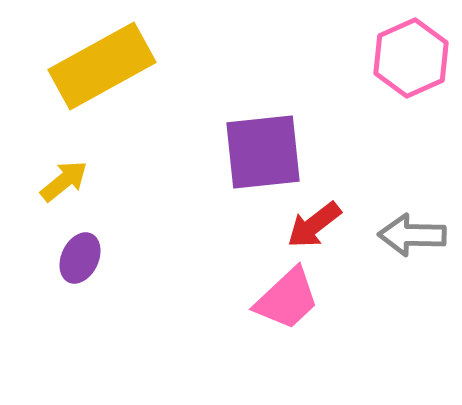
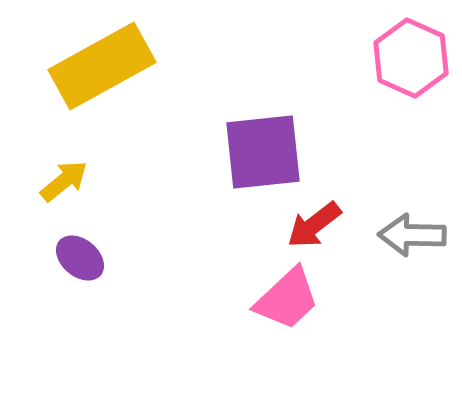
pink hexagon: rotated 12 degrees counterclockwise
purple ellipse: rotated 75 degrees counterclockwise
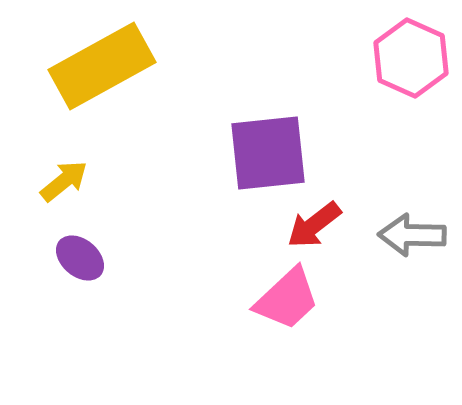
purple square: moved 5 px right, 1 px down
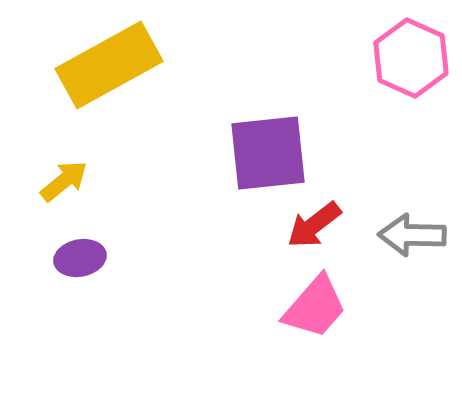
yellow rectangle: moved 7 px right, 1 px up
purple ellipse: rotated 51 degrees counterclockwise
pink trapezoid: moved 28 px right, 8 px down; rotated 6 degrees counterclockwise
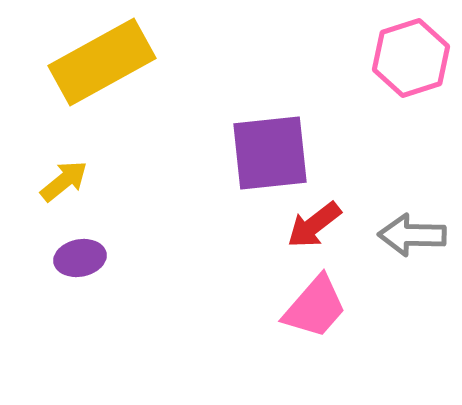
pink hexagon: rotated 18 degrees clockwise
yellow rectangle: moved 7 px left, 3 px up
purple square: moved 2 px right
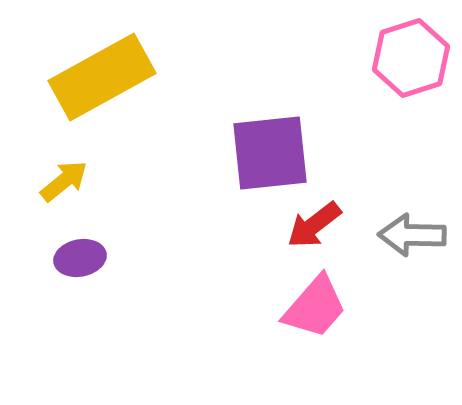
yellow rectangle: moved 15 px down
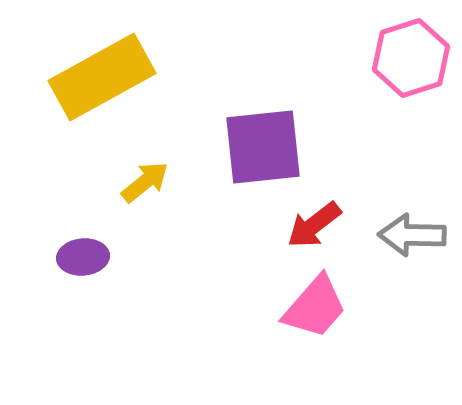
purple square: moved 7 px left, 6 px up
yellow arrow: moved 81 px right, 1 px down
purple ellipse: moved 3 px right, 1 px up; rotated 6 degrees clockwise
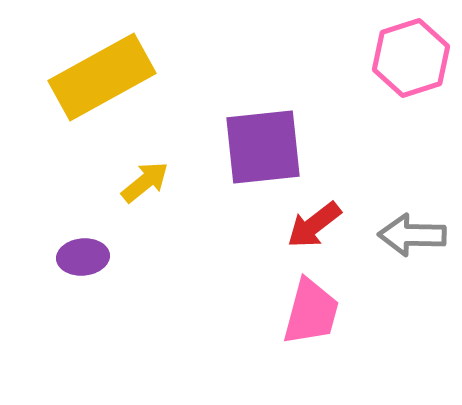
pink trapezoid: moved 4 px left, 5 px down; rotated 26 degrees counterclockwise
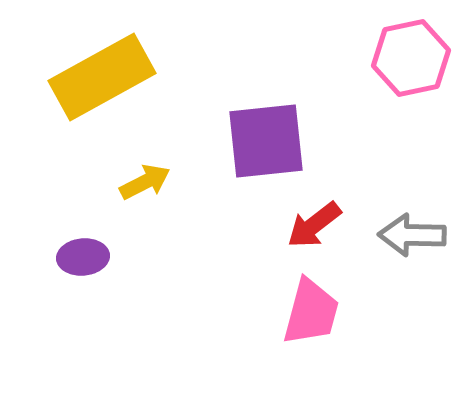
pink hexagon: rotated 6 degrees clockwise
purple square: moved 3 px right, 6 px up
yellow arrow: rotated 12 degrees clockwise
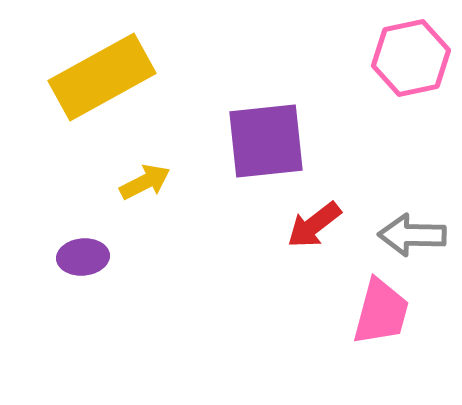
pink trapezoid: moved 70 px right
